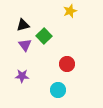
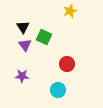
black triangle: moved 2 px down; rotated 48 degrees counterclockwise
green square: moved 1 px down; rotated 21 degrees counterclockwise
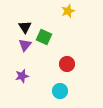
yellow star: moved 2 px left
black triangle: moved 2 px right
purple triangle: rotated 16 degrees clockwise
purple star: rotated 16 degrees counterclockwise
cyan circle: moved 2 px right, 1 px down
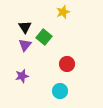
yellow star: moved 5 px left, 1 px down
green square: rotated 14 degrees clockwise
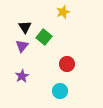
purple triangle: moved 3 px left, 1 px down
purple star: rotated 16 degrees counterclockwise
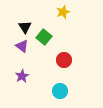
purple triangle: rotated 32 degrees counterclockwise
red circle: moved 3 px left, 4 px up
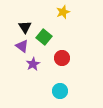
red circle: moved 2 px left, 2 px up
purple star: moved 11 px right, 12 px up
